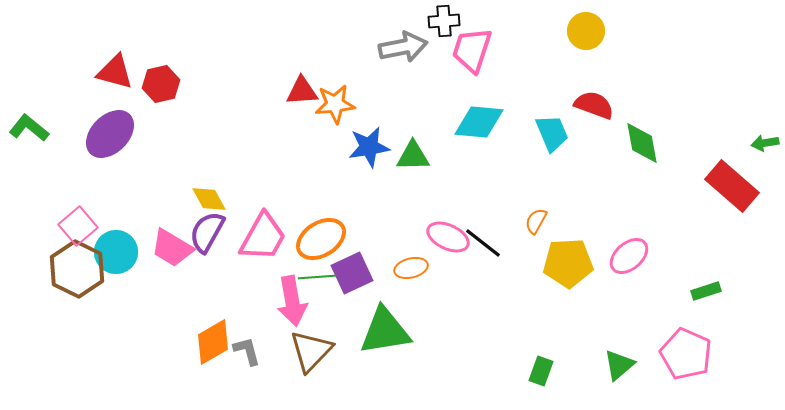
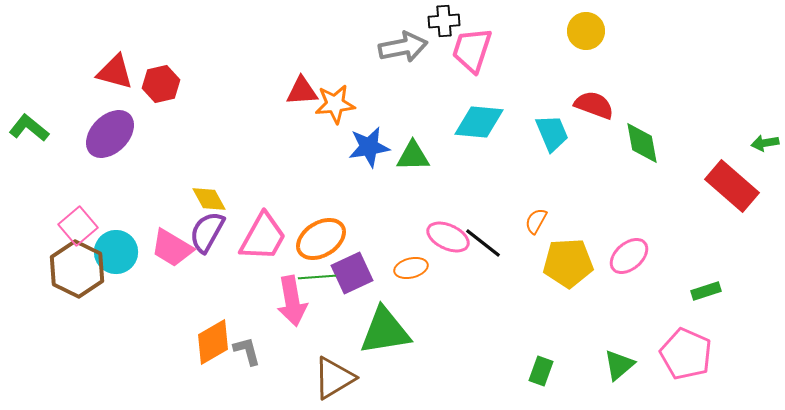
brown triangle at (311, 351): moved 23 px right, 27 px down; rotated 15 degrees clockwise
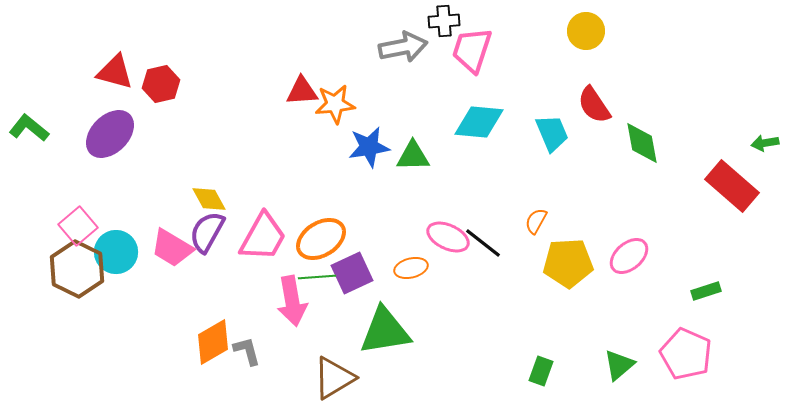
red semicircle at (594, 105): rotated 144 degrees counterclockwise
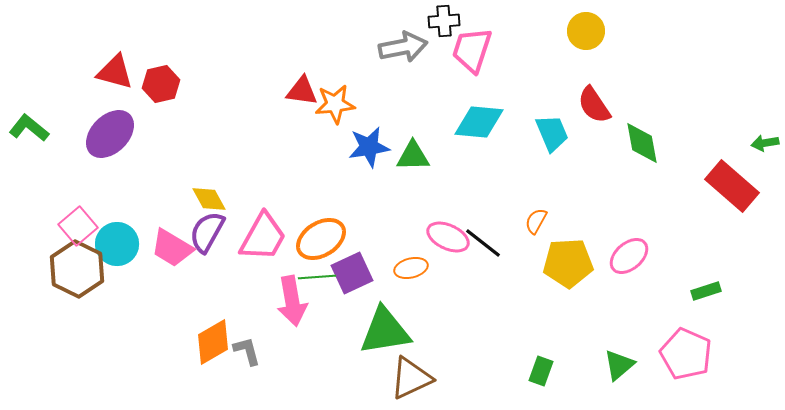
red triangle at (302, 91): rotated 12 degrees clockwise
cyan circle at (116, 252): moved 1 px right, 8 px up
brown triangle at (334, 378): moved 77 px right; rotated 6 degrees clockwise
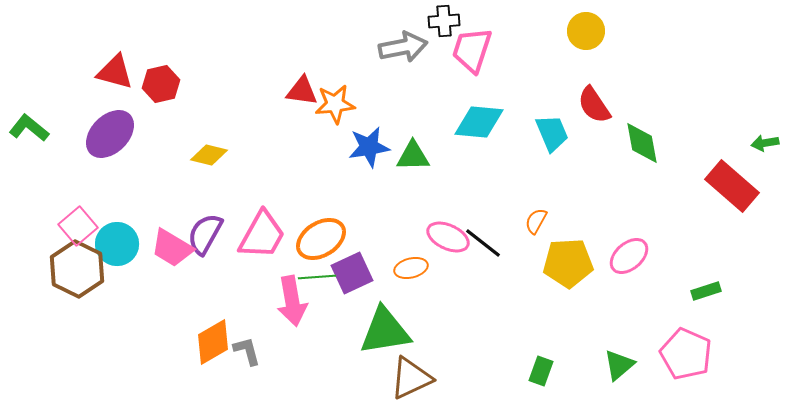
yellow diamond at (209, 199): moved 44 px up; rotated 48 degrees counterclockwise
purple semicircle at (207, 232): moved 2 px left, 2 px down
pink trapezoid at (263, 237): moved 1 px left, 2 px up
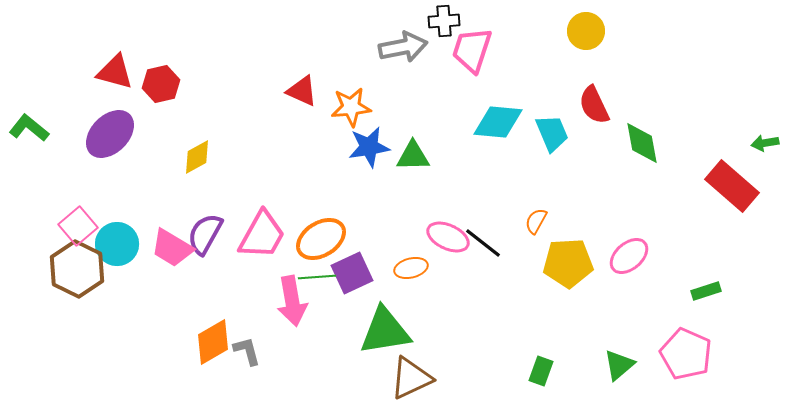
red triangle at (302, 91): rotated 16 degrees clockwise
orange star at (335, 104): moved 16 px right, 3 px down
red semicircle at (594, 105): rotated 9 degrees clockwise
cyan diamond at (479, 122): moved 19 px right
yellow diamond at (209, 155): moved 12 px left, 2 px down; rotated 42 degrees counterclockwise
